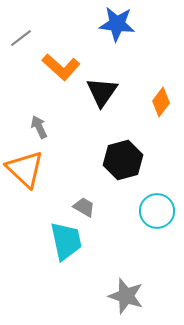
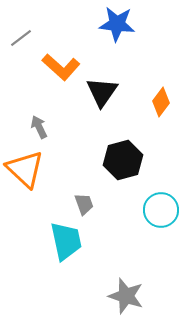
gray trapezoid: moved 3 px up; rotated 40 degrees clockwise
cyan circle: moved 4 px right, 1 px up
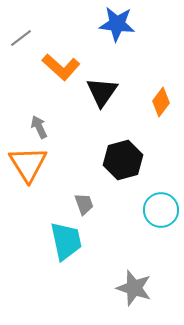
orange triangle: moved 3 px right, 5 px up; rotated 15 degrees clockwise
gray star: moved 8 px right, 8 px up
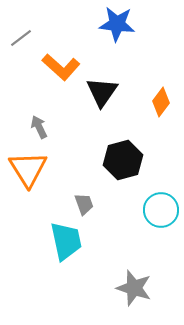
orange triangle: moved 5 px down
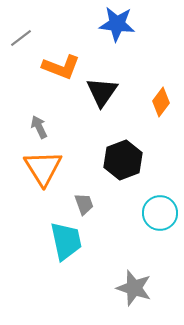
orange L-shape: rotated 21 degrees counterclockwise
black hexagon: rotated 6 degrees counterclockwise
orange triangle: moved 15 px right, 1 px up
cyan circle: moved 1 px left, 3 px down
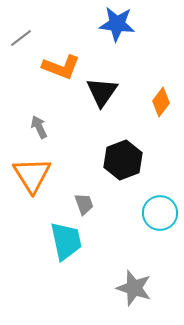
orange triangle: moved 11 px left, 7 px down
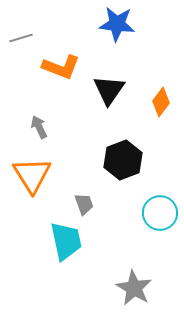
gray line: rotated 20 degrees clockwise
black triangle: moved 7 px right, 2 px up
gray star: rotated 12 degrees clockwise
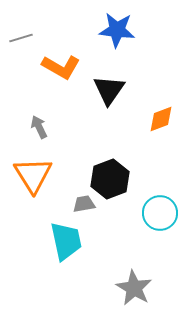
blue star: moved 6 px down
orange L-shape: rotated 9 degrees clockwise
orange diamond: moved 17 px down; rotated 32 degrees clockwise
black hexagon: moved 13 px left, 19 px down
orange triangle: moved 1 px right
gray trapezoid: rotated 80 degrees counterclockwise
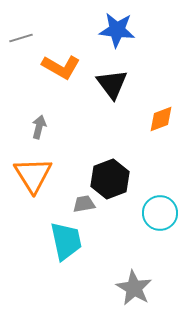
black triangle: moved 3 px right, 6 px up; rotated 12 degrees counterclockwise
gray arrow: rotated 40 degrees clockwise
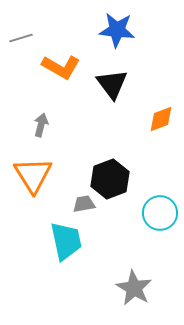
gray arrow: moved 2 px right, 2 px up
